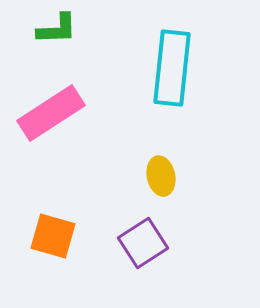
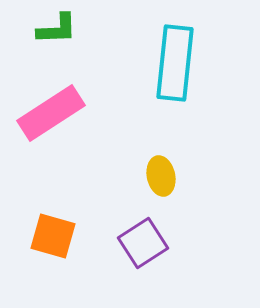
cyan rectangle: moved 3 px right, 5 px up
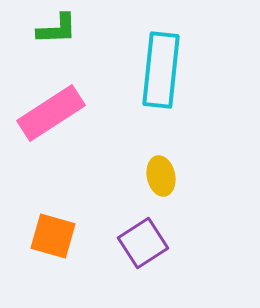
cyan rectangle: moved 14 px left, 7 px down
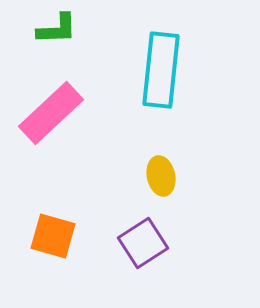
pink rectangle: rotated 10 degrees counterclockwise
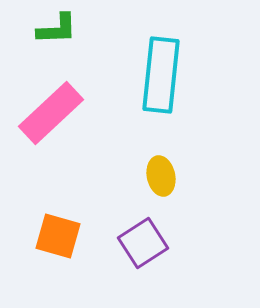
cyan rectangle: moved 5 px down
orange square: moved 5 px right
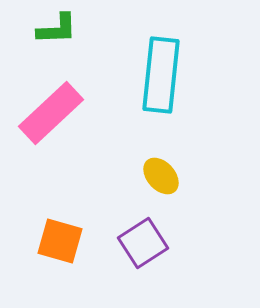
yellow ellipse: rotated 30 degrees counterclockwise
orange square: moved 2 px right, 5 px down
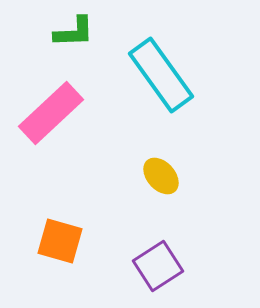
green L-shape: moved 17 px right, 3 px down
cyan rectangle: rotated 42 degrees counterclockwise
purple square: moved 15 px right, 23 px down
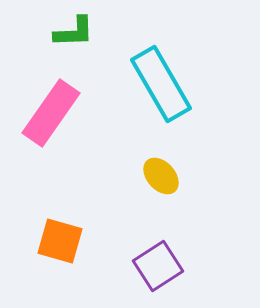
cyan rectangle: moved 9 px down; rotated 6 degrees clockwise
pink rectangle: rotated 12 degrees counterclockwise
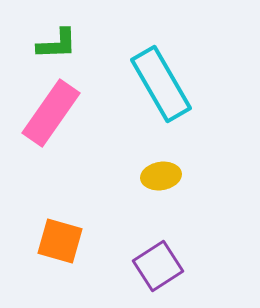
green L-shape: moved 17 px left, 12 px down
yellow ellipse: rotated 57 degrees counterclockwise
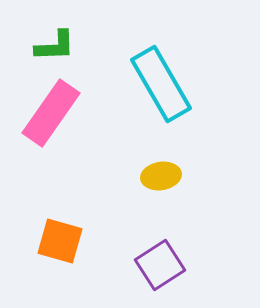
green L-shape: moved 2 px left, 2 px down
purple square: moved 2 px right, 1 px up
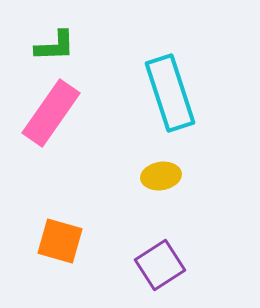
cyan rectangle: moved 9 px right, 9 px down; rotated 12 degrees clockwise
